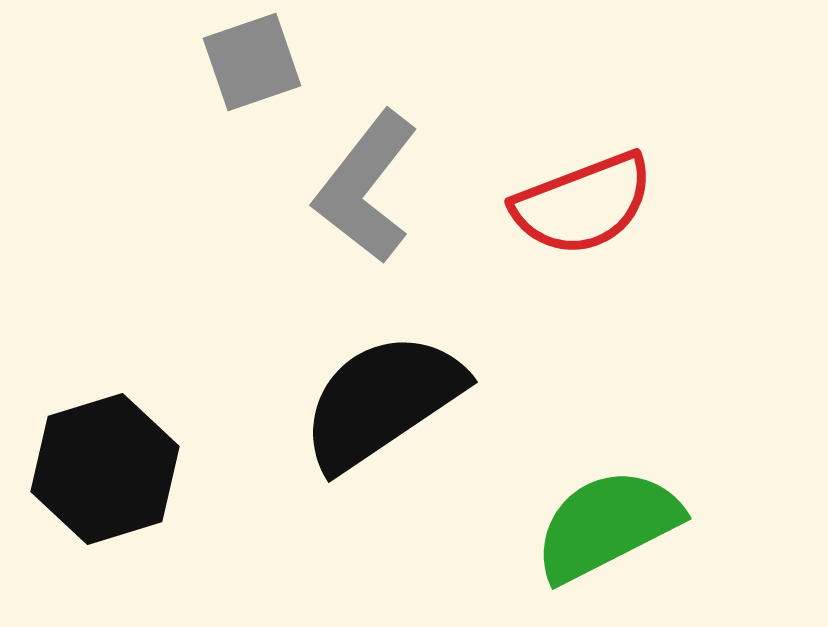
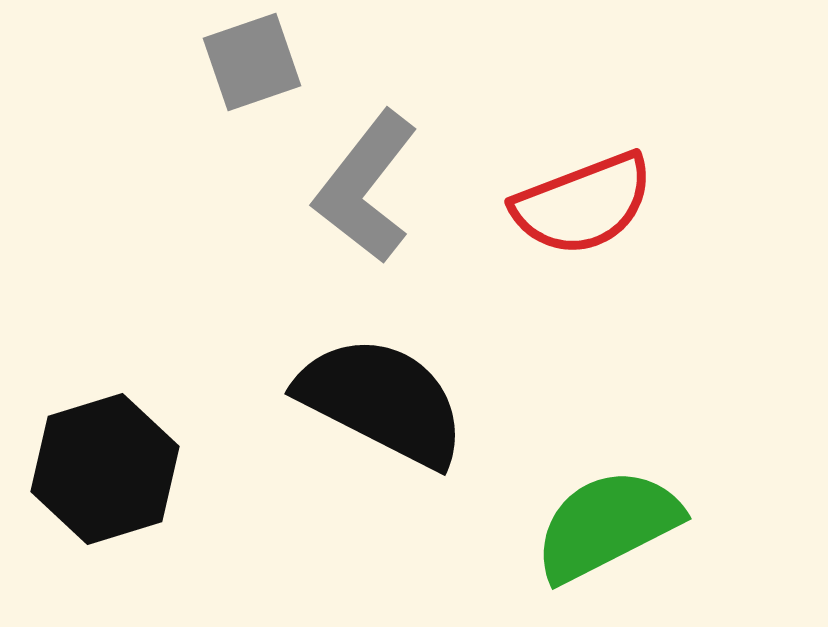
black semicircle: rotated 61 degrees clockwise
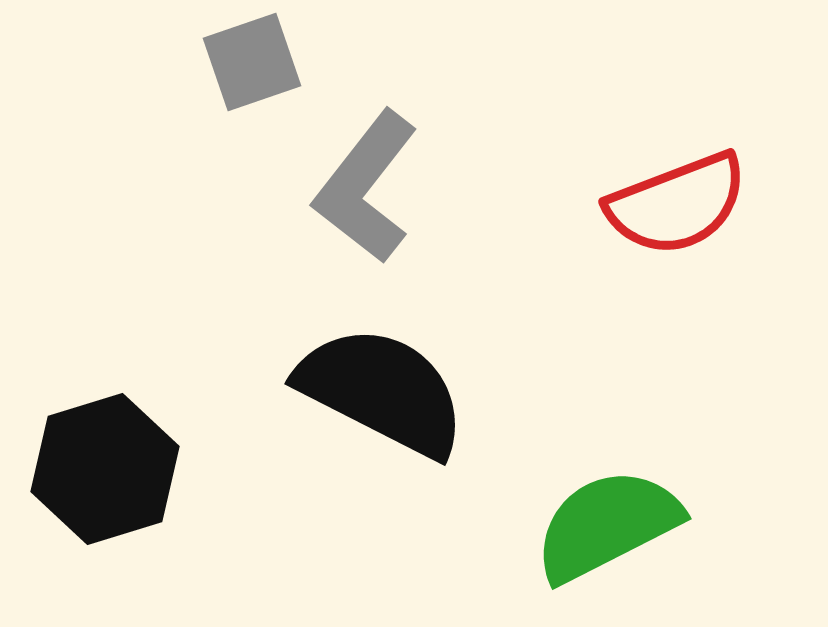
red semicircle: moved 94 px right
black semicircle: moved 10 px up
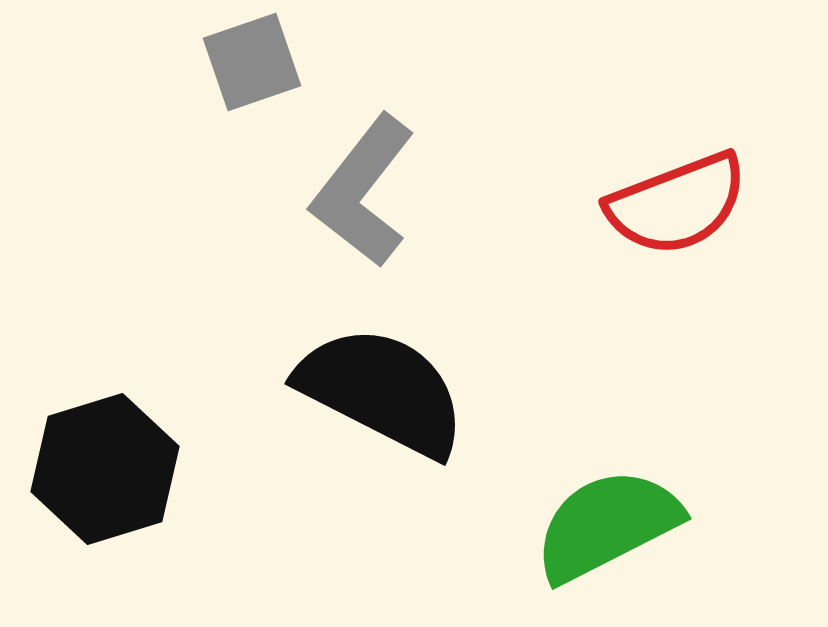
gray L-shape: moved 3 px left, 4 px down
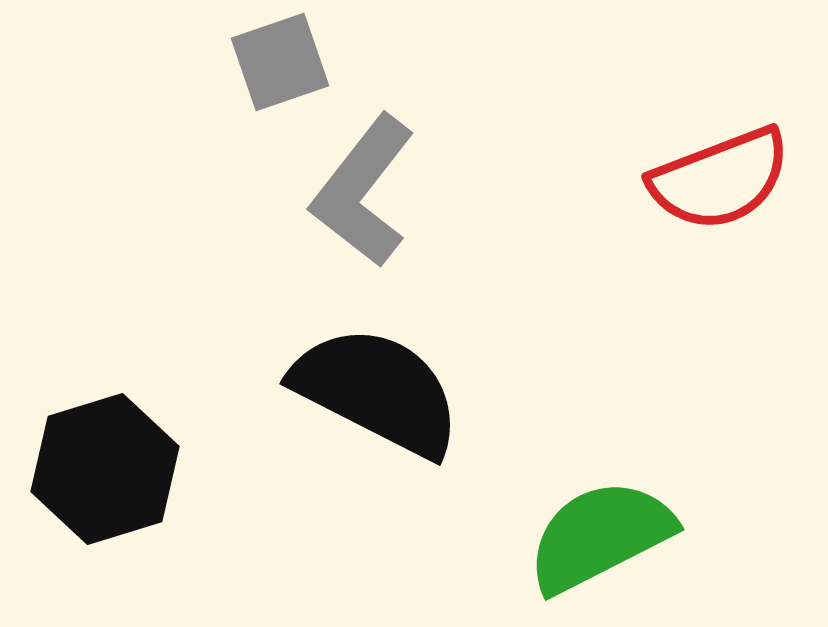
gray square: moved 28 px right
red semicircle: moved 43 px right, 25 px up
black semicircle: moved 5 px left
green semicircle: moved 7 px left, 11 px down
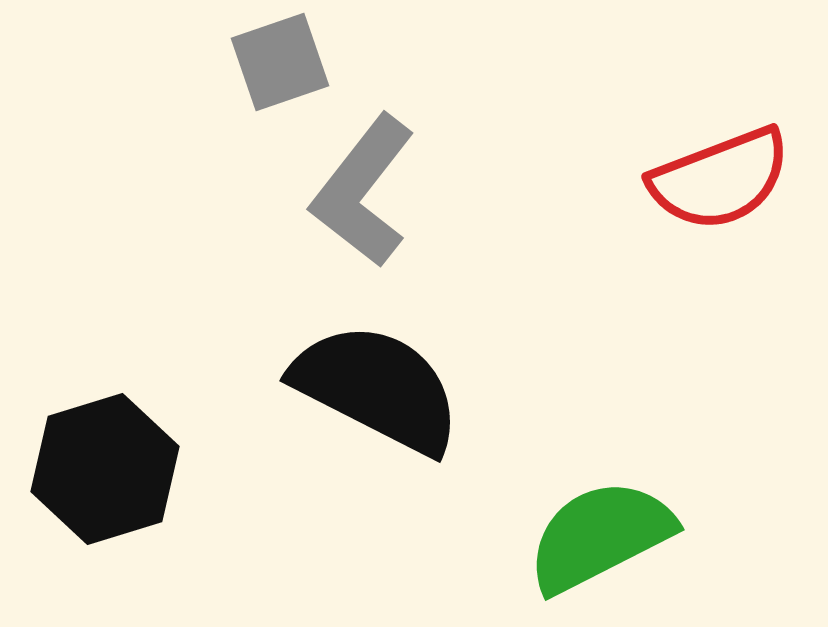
black semicircle: moved 3 px up
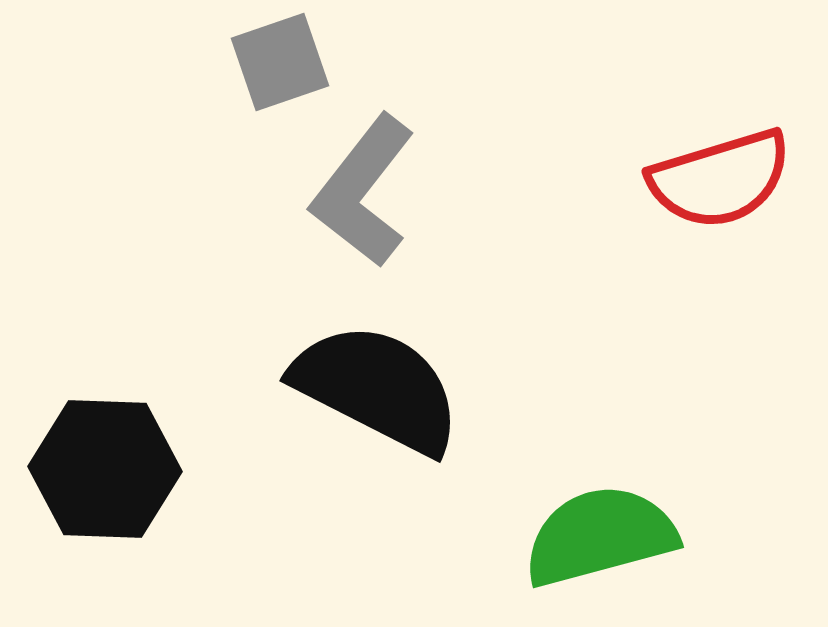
red semicircle: rotated 4 degrees clockwise
black hexagon: rotated 19 degrees clockwise
green semicircle: rotated 12 degrees clockwise
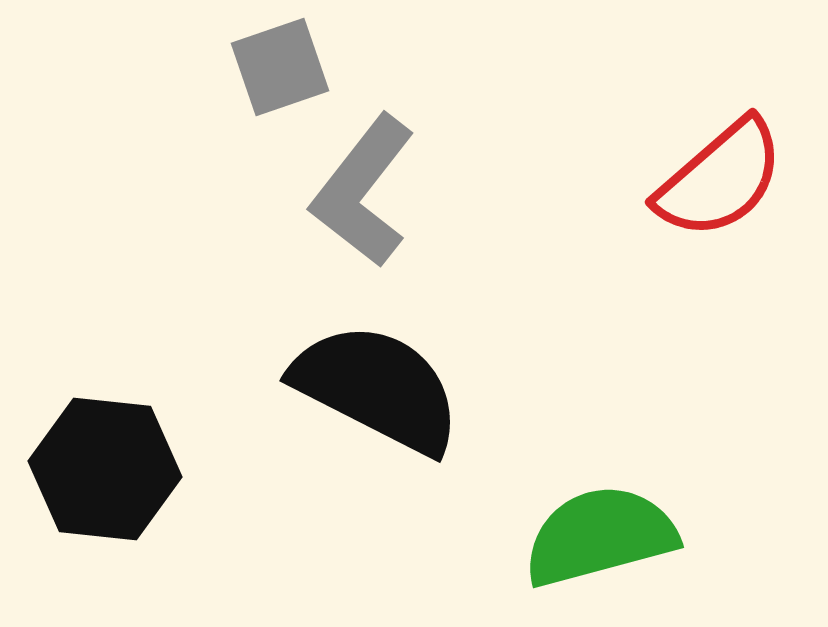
gray square: moved 5 px down
red semicircle: rotated 24 degrees counterclockwise
black hexagon: rotated 4 degrees clockwise
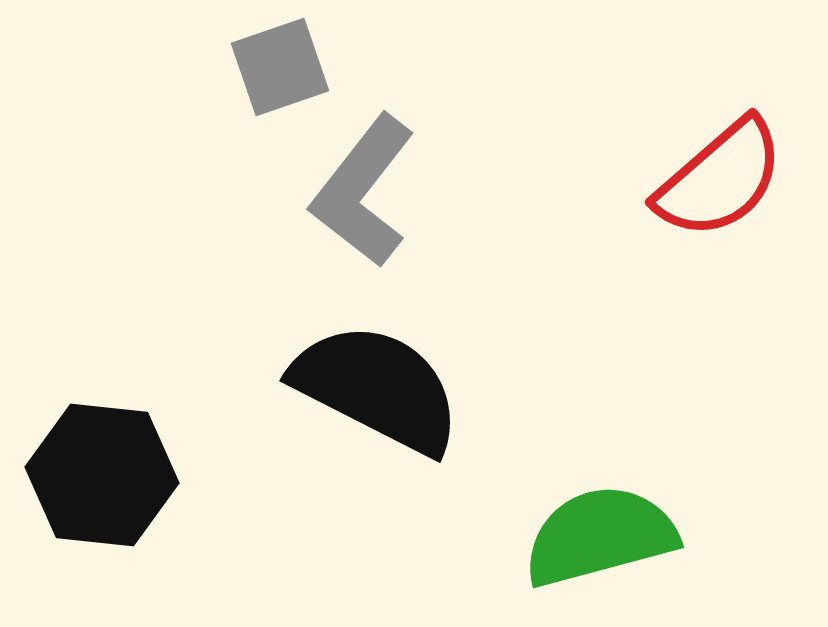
black hexagon: moved 3 px left, 6 px down
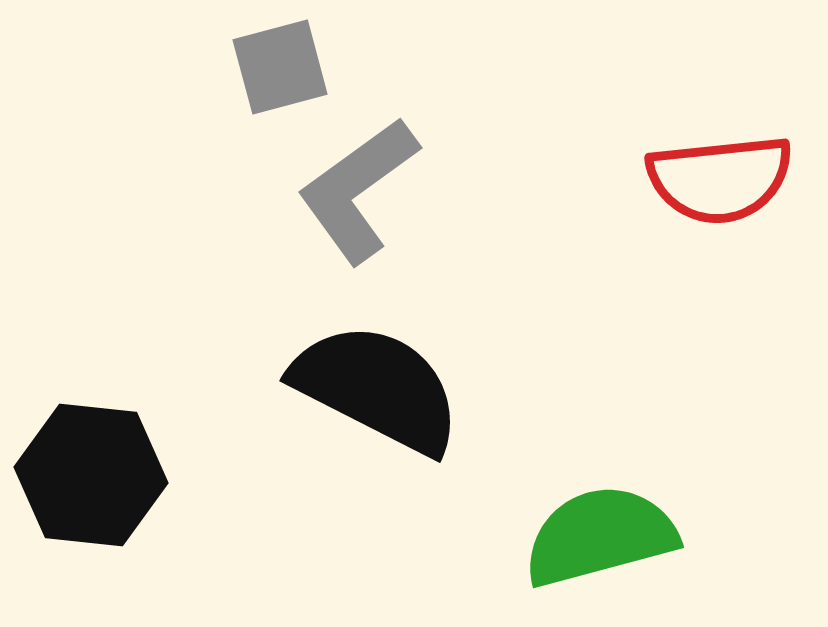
gray square: rotated 4 degrees clockwise
red semicircle: rotated 35 degrees clockwise
gray L-shape: moved 5 px left, 1 px up; rotated 16 degrees clockwise
black hexagon: moved 11 px left
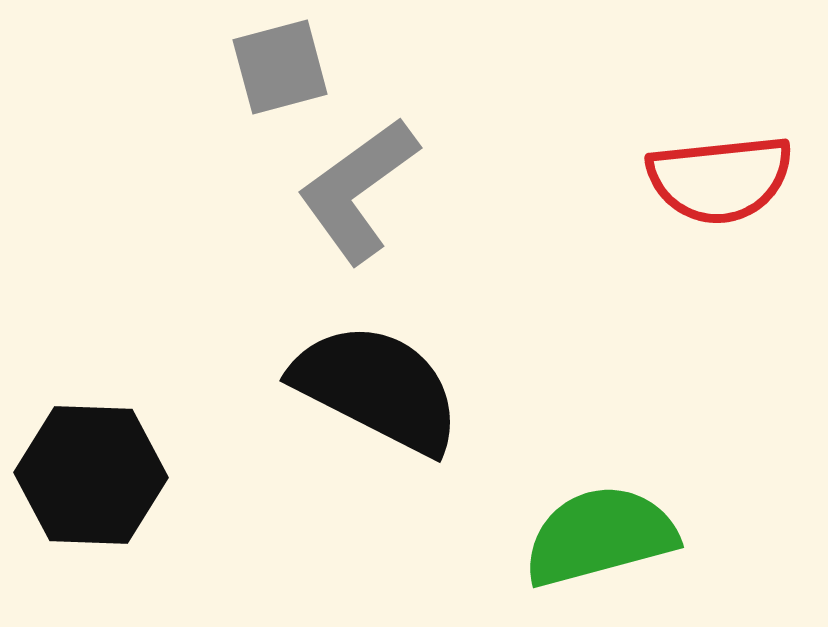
black hexagon: rotated 4 degrees counterclockwise
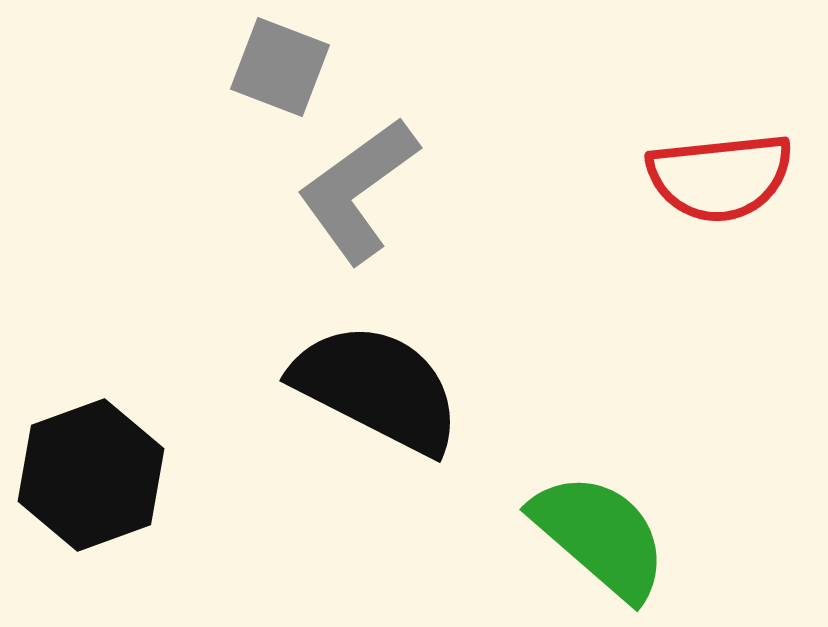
gray square: rotated 36 degrees clockwise
red semicircle: moved 2 px up
black hexagon: rotated 22 degrees counterclockwise
green semicircle: rotated 56 degrees clockwise
